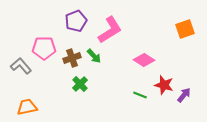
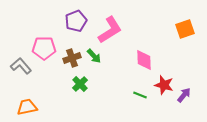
pink diamond: rotated 55 degrees clockwise
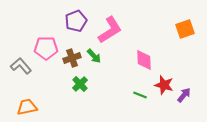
pink pentagon: moved 2 px right
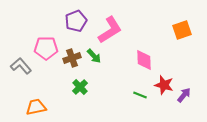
orange square: moved 3 px left, 1 px down
green cross: moved 3 px down
orange trapezoid: moved 9 px right
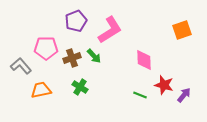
green cross: rotated 14 degrees counterclockwise
orange trapezoid: moved 5 px right, 17 px up
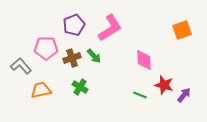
purple pentagon: moved 2 px left, 4 px down
pink L-shape: moved 2 px up
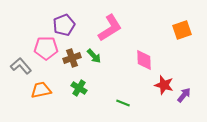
purple pentagon: moved 10 px left
green cross: moved 1 px left, 1 px down
green line: moved 17 px left, 8 px down
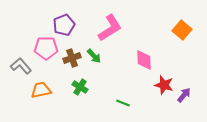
orange square: rotated 30 degrees counterclockwise
green cross: moved 1 px right, 1 px up
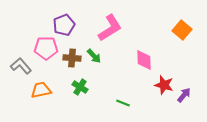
brown cross: rotated 24 degrees clockwise
